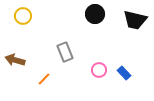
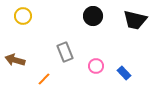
black circle: moved 2 px left, 2 px down
pink circle: moved 3 px left, 4 px up
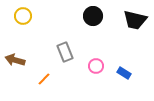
blue rectangle: rotated 16 degrees counterclockwise
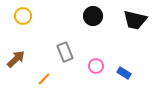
brown arrow: moved 1 px right, 1 px up; rotated 120 degrees clockwise
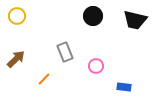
yellow circle: moved 6 px left
blue rectangle: moved 14 px down; rotated 24 degrees counterclockwise
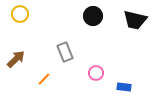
yellow circle: moved 3 px right, 2 px up
pink circle: moved 7 px down
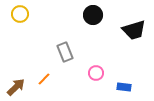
black circle: moved 1 px up
black trapezoid: moved 1 px left, 10 px down; rotated 30 degrees counterclockwise
brown arrow: moved 28 px down
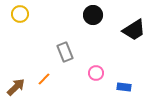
black trapezoid: rotated 15 degrees counterclockwise
